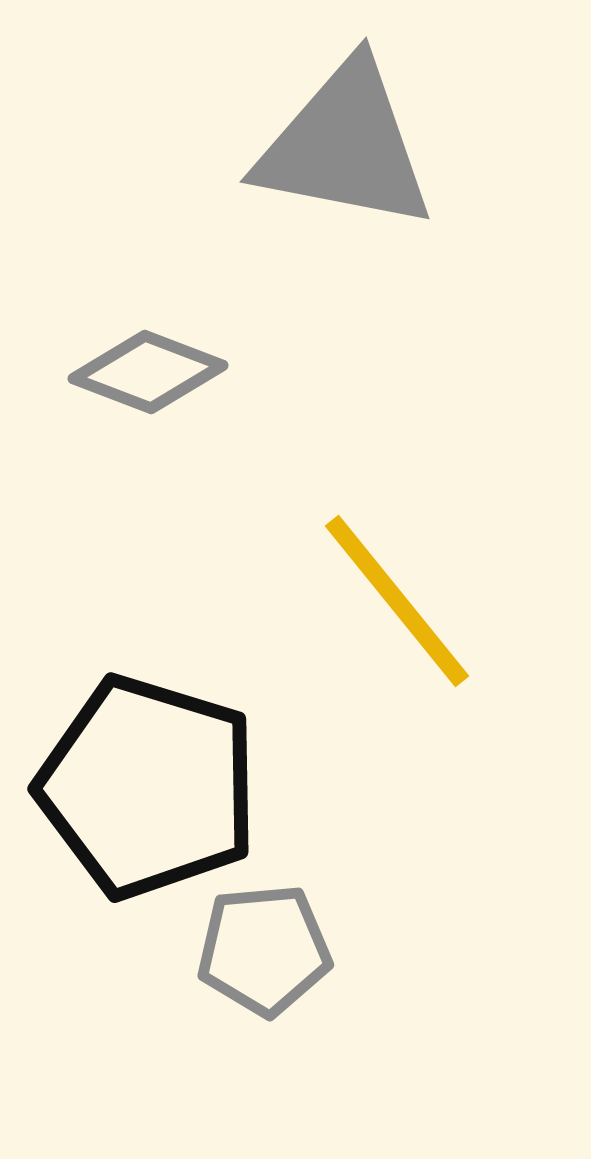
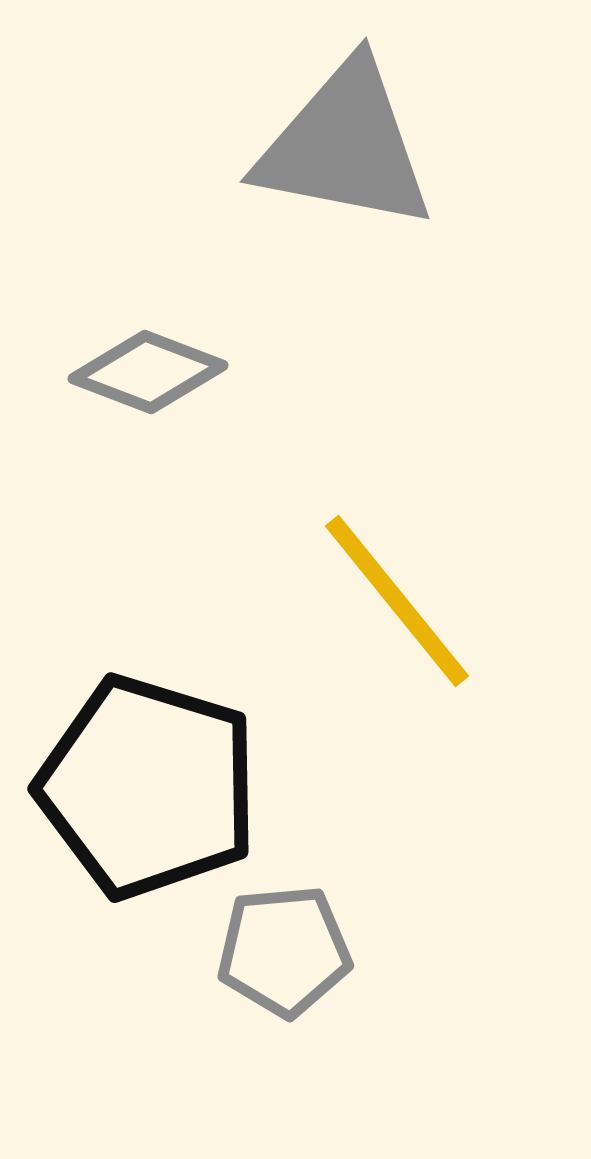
gray pentagon: moved 20 px right, 1 px down
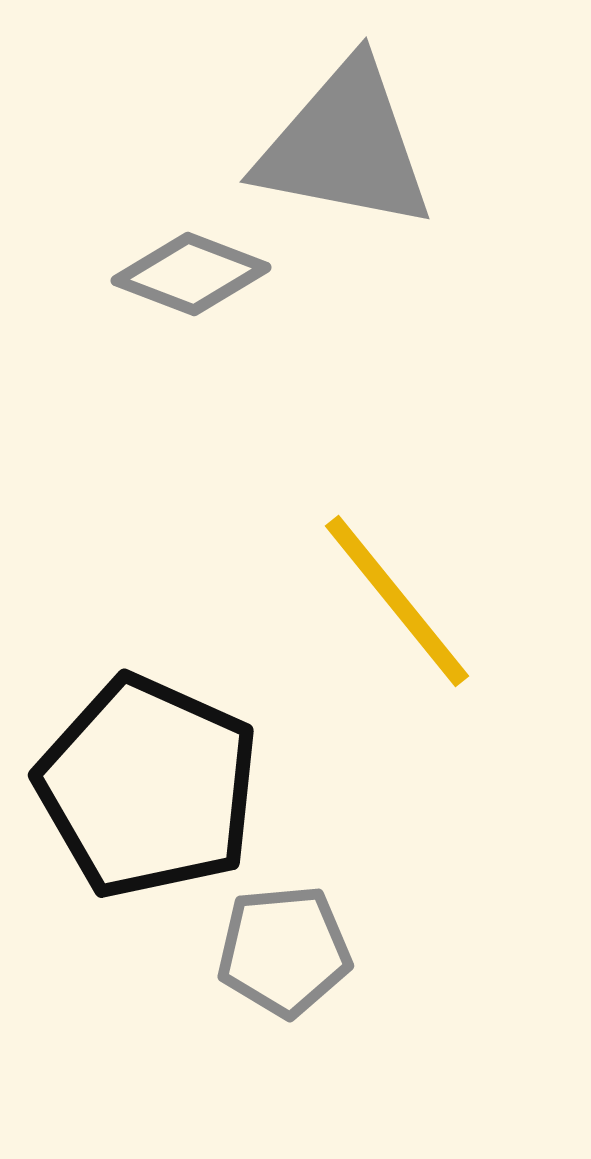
gray diamond: moved 43 px right, 98 px up
black pentagon: rotated 7 degrees clockwise
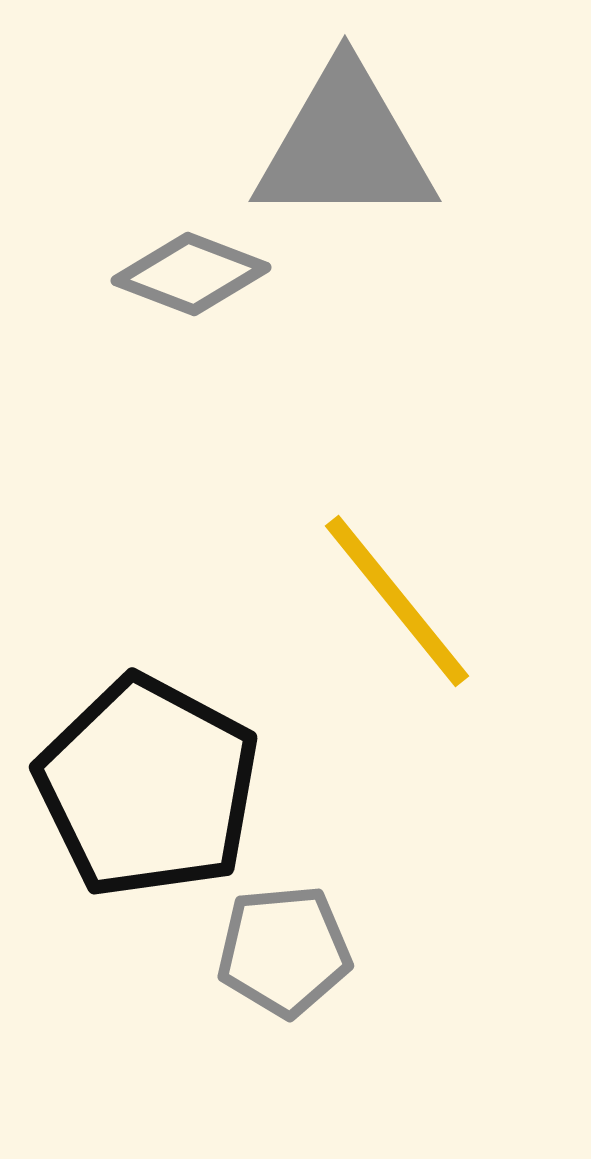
gray triangle: rotated 11 degrees counterclockwise
black pentagon: rotated 4 degrees clockwise
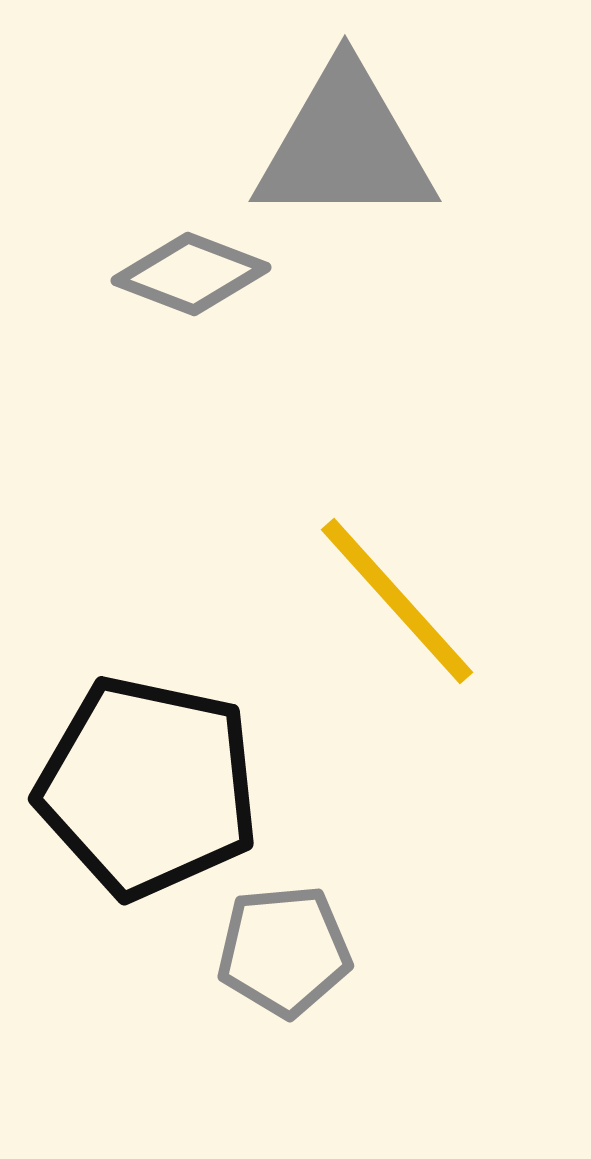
yellow line: rotated 3 degrees counterclockwise
black pentagon: rotated 16 degrees counterclockwise
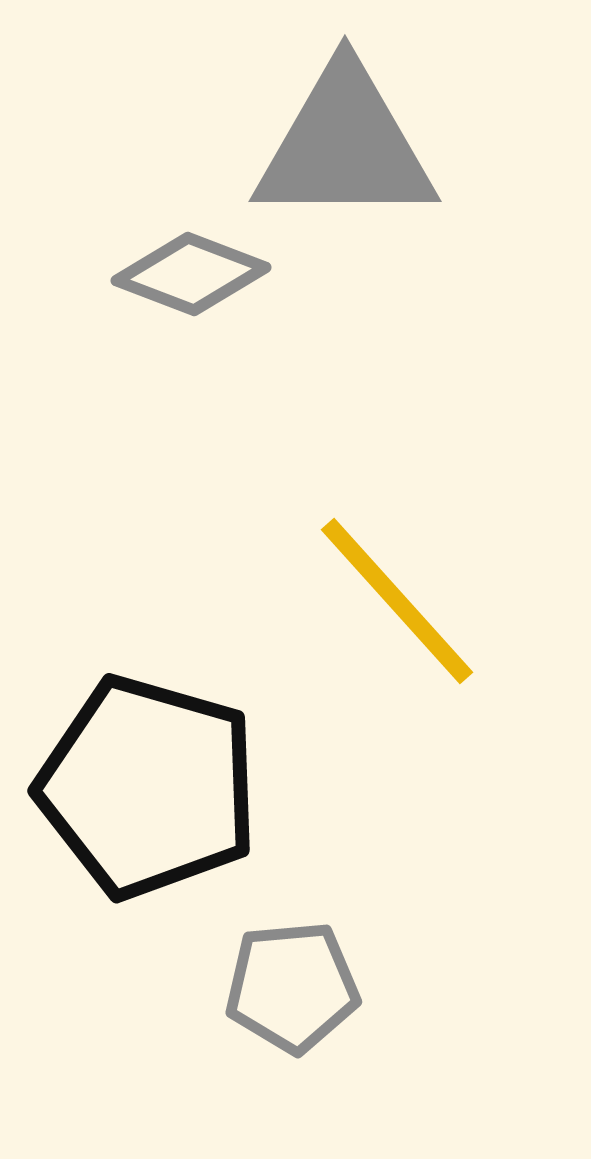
black pentagon: rotated 4 degrees clockwise
gray pentagon: moved 8 px right, 36 px down
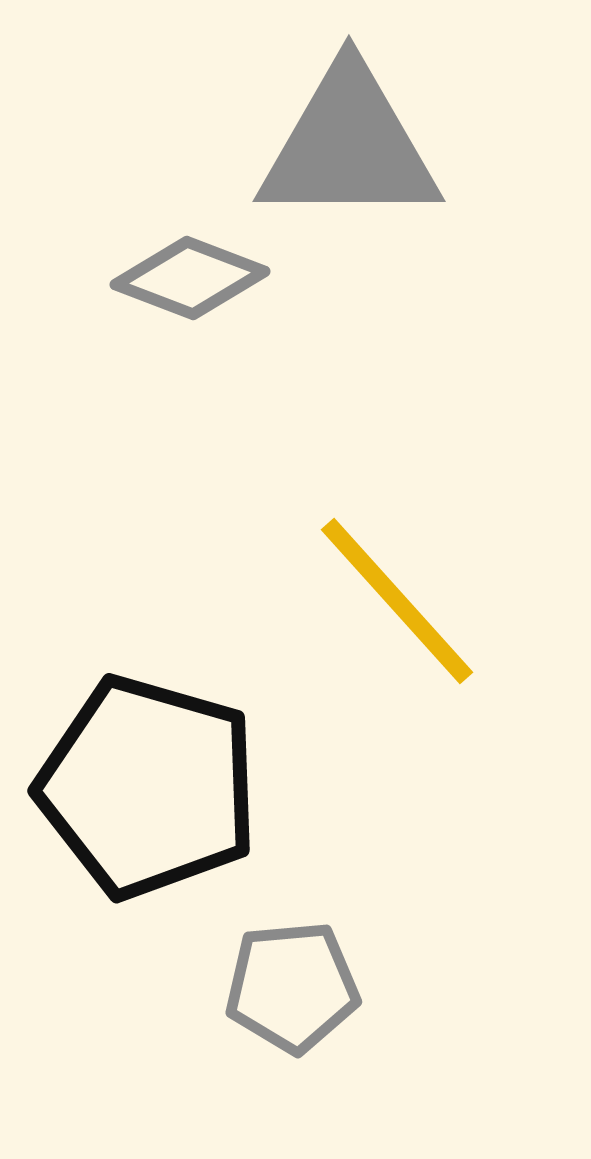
gray triangle: moved 4 px right
gray diamond: moved 1 px left, 4 px down
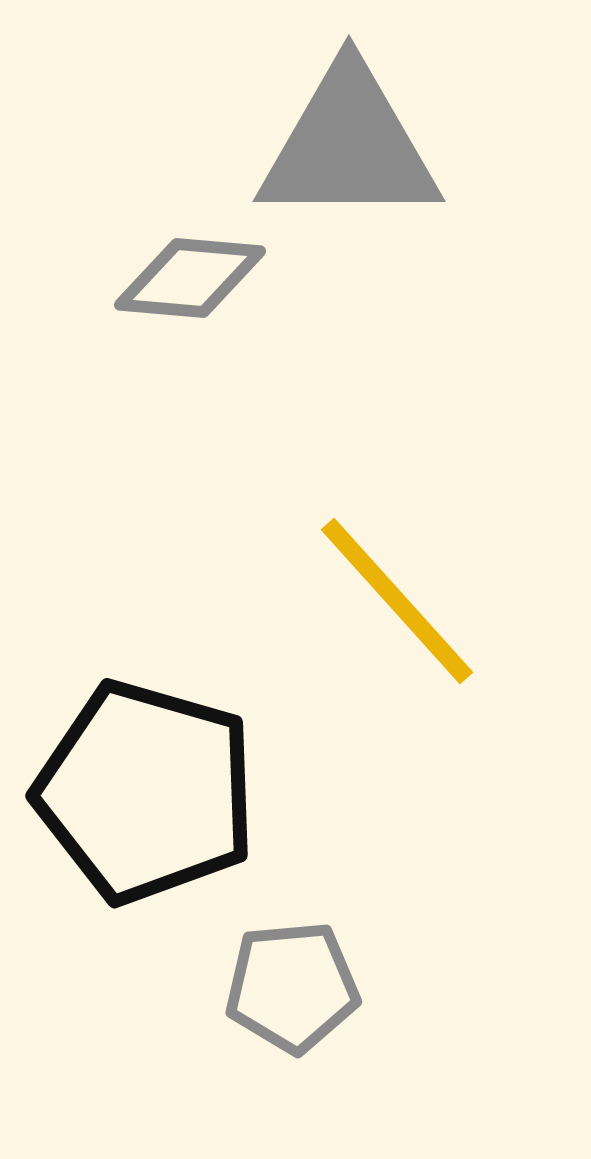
gray diamond: rotated 16 degrees counterclockwise
black pentagon: moved 2 px left, 5 px down
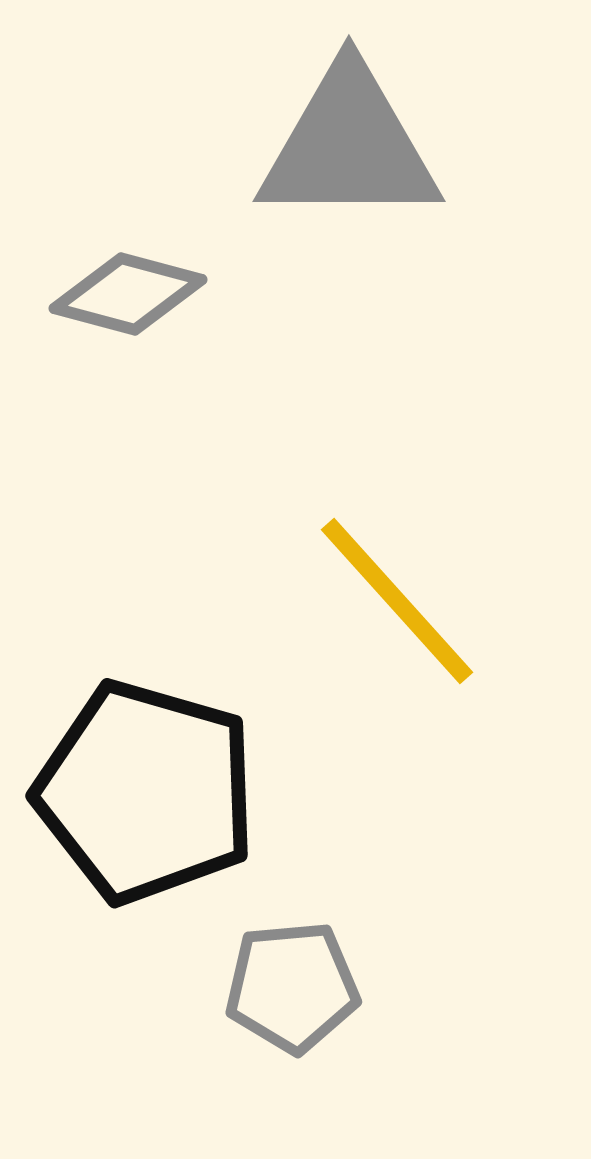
gray diamond: moved 62 px left, 16 px down; rotated 10 degrees clockwise
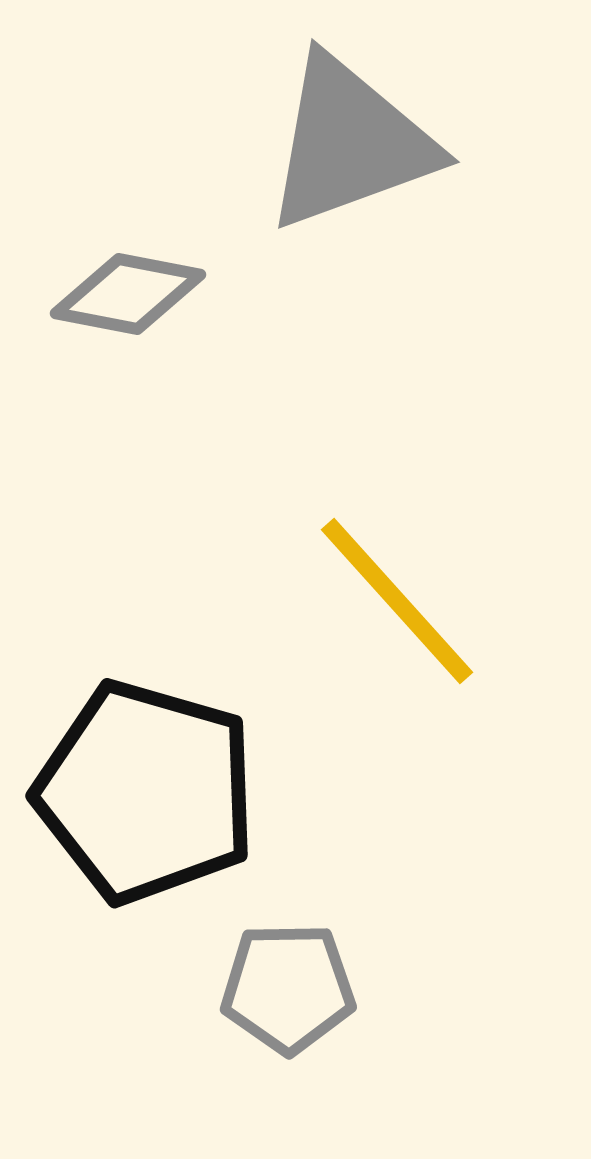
gray triangle: moved 1 px right, 3 px up; rotated 20 degrees counterclockwise
gray diamond: rotated 4 degrees counterclockwise
gray pentagon: moved 4 px left, 1 px down; rotated 4 degrees clockwise
